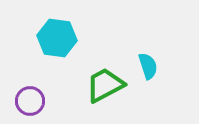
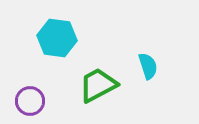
green trapezoid: moved 7 px left
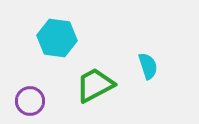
green trapezoid: moved 3 px left
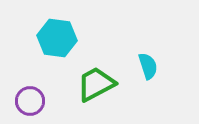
green trapezoid: moved 1 px right, 1 px up
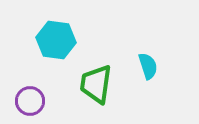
cyan hexagon: moved 1 px left, 2 px down
green trapezoid: rotated 54 degrees counterclockwise
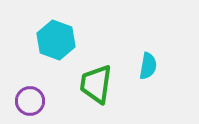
cyan hexagon: rotated 12 degrees clockwise
cyan semicircle: rotated 28 degrees clockwise
